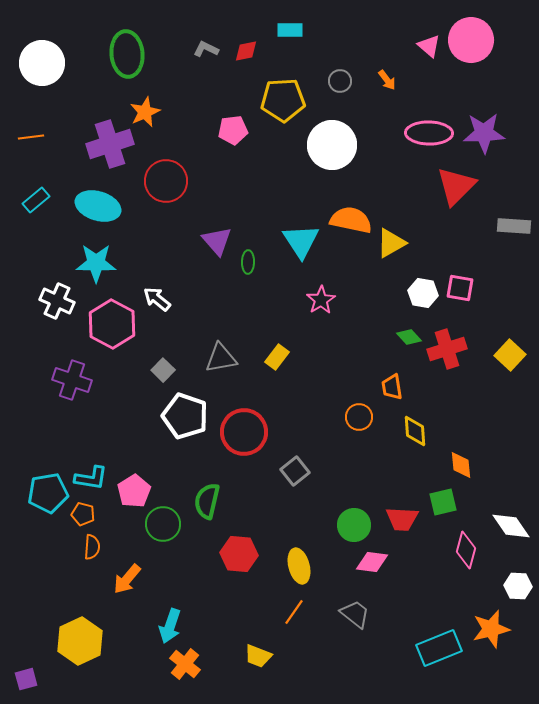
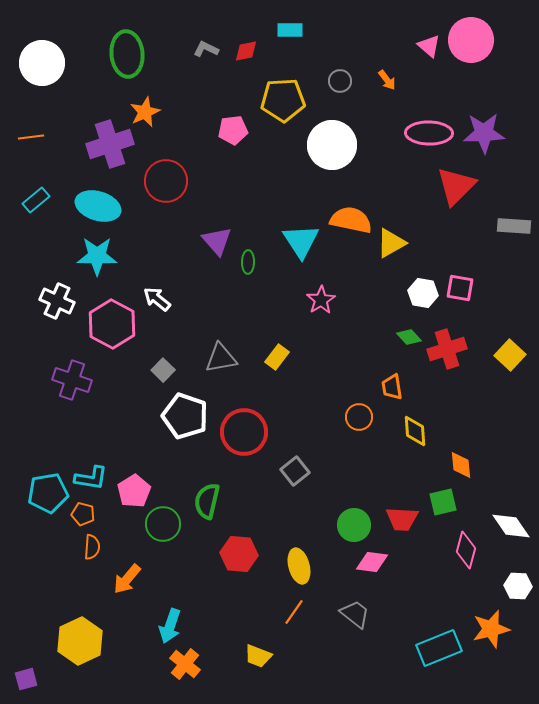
cyan star at (96, 263): moved 1 px right, 7 px up
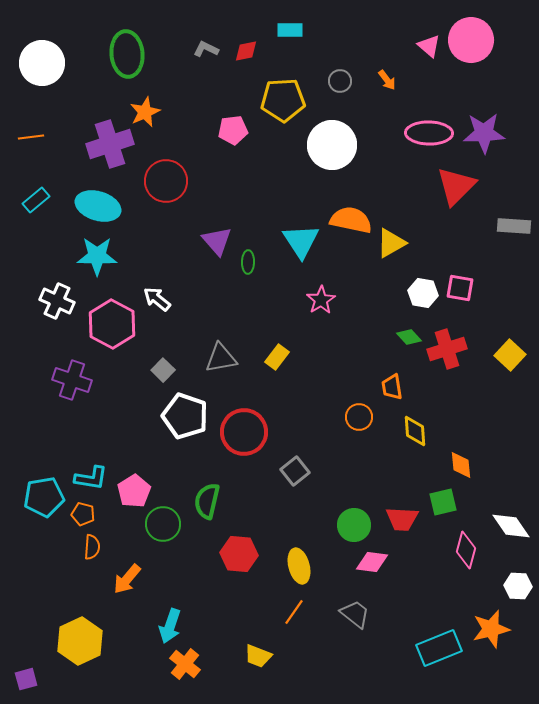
cyan pentagon at (48, 493): moved 4 px left, 4 px down
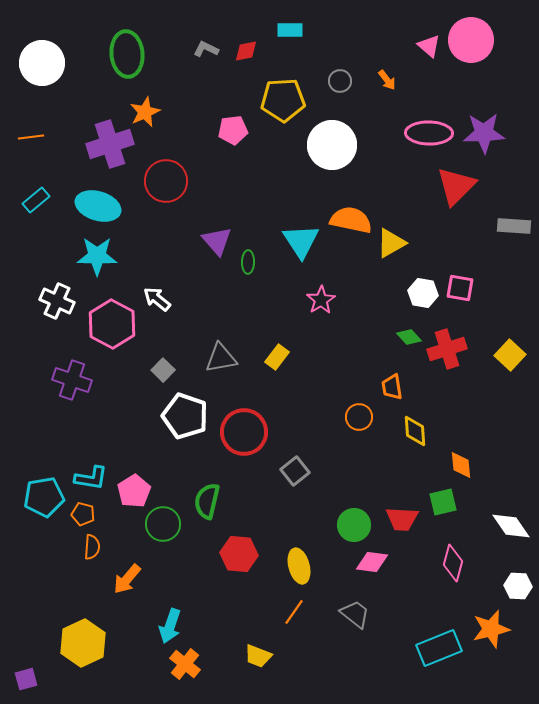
pink diamond at (466, 550): moved 13 px left, 13 px down
yellow hexagon at (80, 641): moved 3 px right, 2 px down
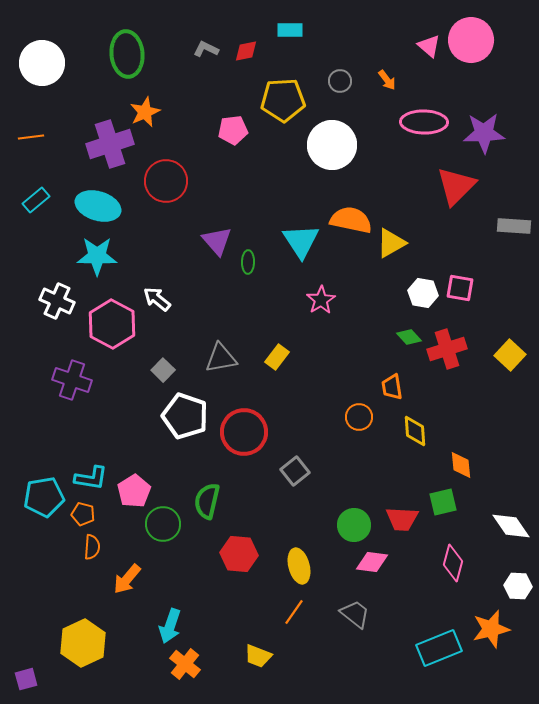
pink ellipse at (429, 133): moved 5 px left, 11 px up
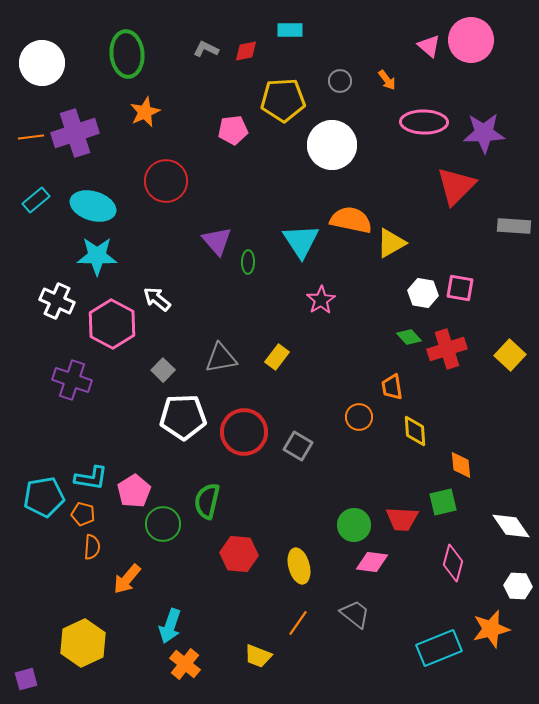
purple cross at (110, 144): moved 35 px left, 11 px up
cyan ellipse at (98, 206): moved 5 px left
white pentagon at (185, 416): moved 2 px left, 1 px down; rotated 21 degrees counterclockwise
gray square at (295, 471): moved 3 px right, 25 px up; rotated 20 degrees counterclockwise
orange line at (294, 612): moved 4 px right, 11 px down
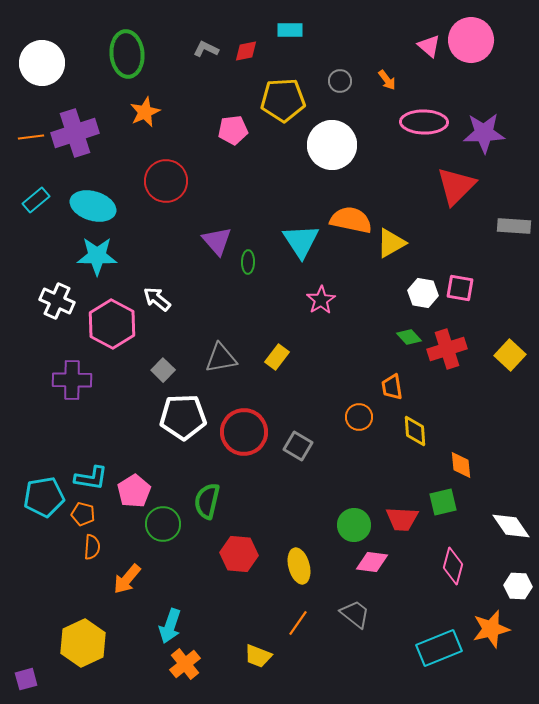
purple cross at (72, 380): rotated 18 degrees counterclockwise
pink diamond at (453, 563): moved 3 px down
orange cross at (185, 664): rotated 12 degrees clockwise
